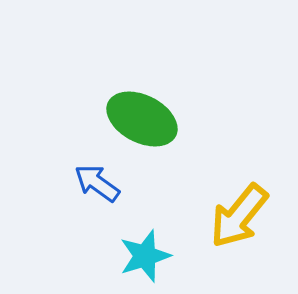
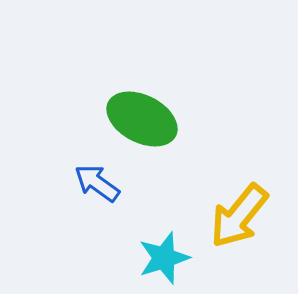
cyan star: moved 19 px right, 2 px down
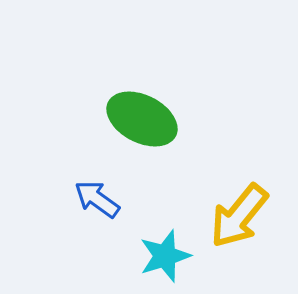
blue arrow: moved 16 px down
cyan star: moved 1 px right, 2 px up
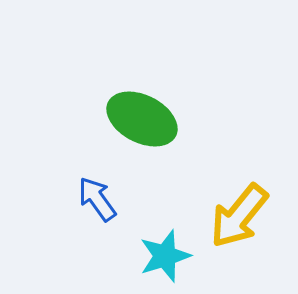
blue arrow: rotated 18 degrees clockwise
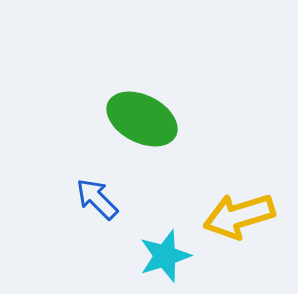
blue arrow: rotated 9 degrees counterclockwise
yellow arrow: rotated 34 degrees clockwise
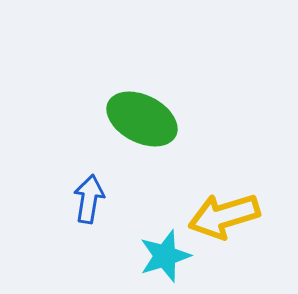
blue arrow: moved 8 px left; rotated 54 degrees clockwise
yellow arrow: moved 15 px left
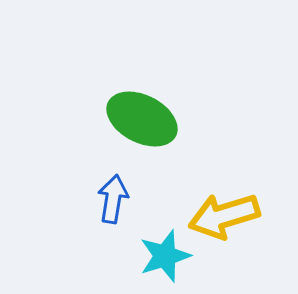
blue arrow: moved 24 px right
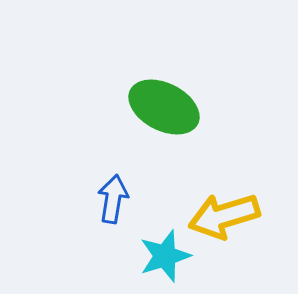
green ellipse: moved 22 px right, 12 px up
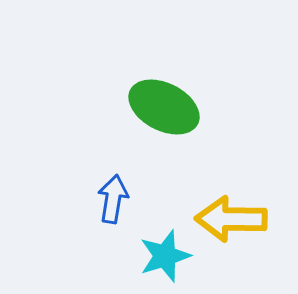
yellow arrow: moved 7 px right, 3 px down; rotated 18 degrees clockwise
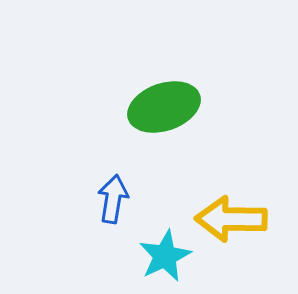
green ellipse: rotated 46 degrees counterclockwise
cyan star: rotated 8 degrees counterclockwise
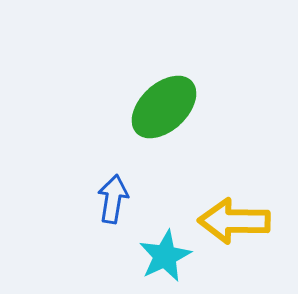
green ellipse: rotated 24 degrees counterclockwise
yellow arrow: moved 3 px right, 2 px down
